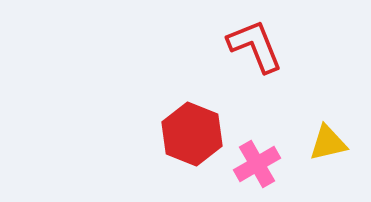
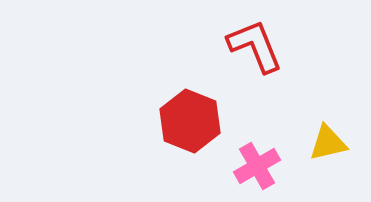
red hexagon: moved 2 px left, 13 px up
pink cross: moved 2 px down
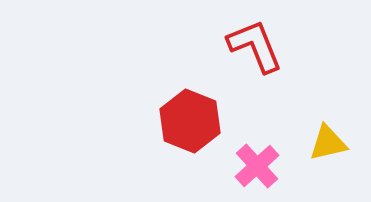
pink cross: rotated 12 degrees counterclockwise
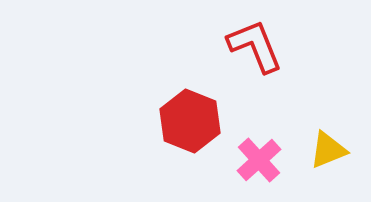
yellow triangle: moved 7 px down; rotated 9 degrees counterclockwise
pink cross: moved 2 px right, 6 px up
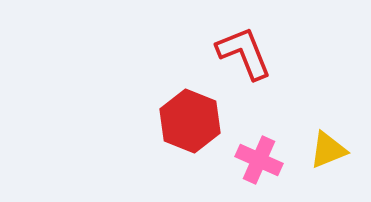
red L-shape: moved 11 px left, 7 px down
pink cross: rotated 24 degrees counterclockwise
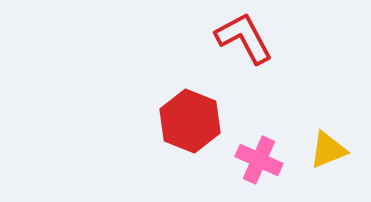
red L-shape: moved 15 px up; rotated 6 degrees counterclockwise
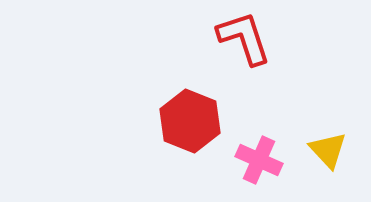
red L-shape: rotated 10 degrees clockwise
yellow triangle: rotated 51 degrees counterclockwise
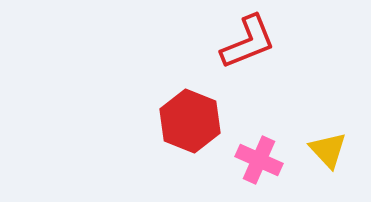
red L-shape: moved 4 px right, 4 px down; rotated 86 degrees clockwise
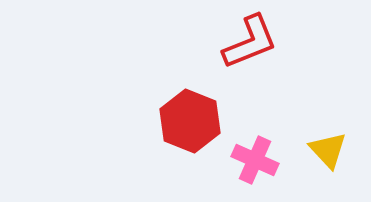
red L-shape: moved 2 px right
pink cross: moved 4 px left
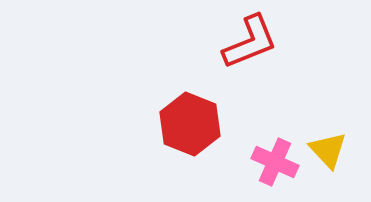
red hexagon: moved 3 px down
pink cross: moved 20 px right, 2 px down
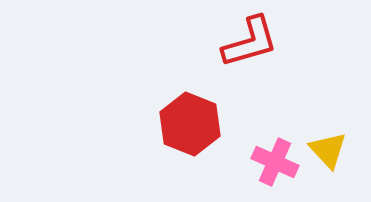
red L-shape: rotated 6 degrees clockwise
